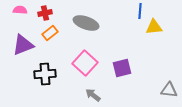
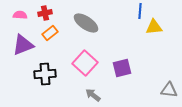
pink semicircle: moved 5 px down
gray ellipse: rotated 15 degrees clockwise
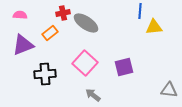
red cross: moved 18 px right
purple square: moved 2 px right, 1 px up
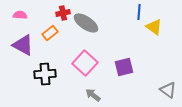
blue line: moved 1 px left, 1 px down
yellow triangle: rotated 42 degrees clockwise
purple triangle: rotated 50 degrees clockwise
gray triangle: moved 1 px left; rotated 30 degrees clockwise
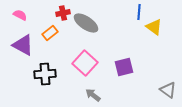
pink semicircle: rotated 24 degrees clockwise
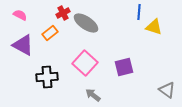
red cross: rotated 16 degrees counterclockwise
yellow triangle: rotated 18 degrees counterclockwise
black cross: moved 2 px right, 3 px down
gray triangle: moved 1 px left
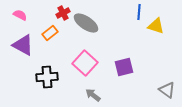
yellow triangle: moved 2 px right, 1 px up
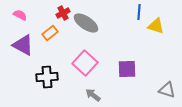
purple square: moved 3 px right, 2 px down; rotated 12 degrees clockwise
gray triangle: rotated 18 degrees counterclockwise
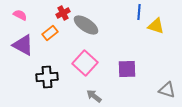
gray ellipse: moved 2 px down
gray arrow: moved 1 px right, 1 px down
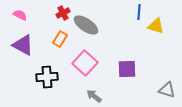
orange rectangle: moved 10 px right, 6 px down; rotated 21 degrees counterclockwise
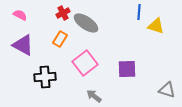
gray ellipse: moved 2 px up
pink square: rotated 10 degrees clockwise
black cross: moved 2 px left
